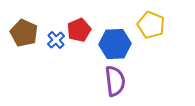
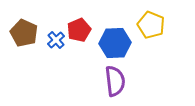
blue hexagon: moved 1 px up
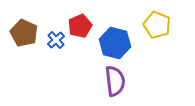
yellow pentagon: moved 6 px right
red pentagon: moved 1 px right, 4 px up
blue hexagon: rotated 16 degrees clockwise
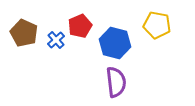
yellow pentagon: rotated 12 degrees counterclockwise
purple semicircle: moved 1 px right, 1 px down
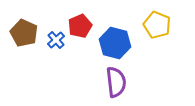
yellow pentagon: rotated 12 degrees clockwise
